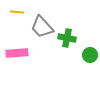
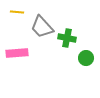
green circle: moved 4 px left, 3 px down
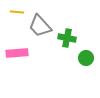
gray trapezoid: moved 2 px left, 1 px up
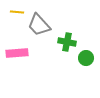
gray trapezoid: moved 1 px left, 1 px up
green cross: moved 4 px down
